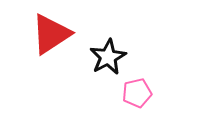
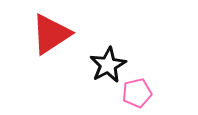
black star: moved 8 px down
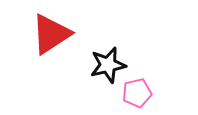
black star: rotated 15 degrees clockwise
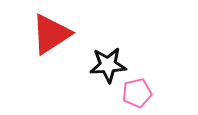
black star: rotated 9 degrees clockwise
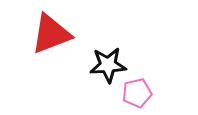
red triangle: rotated 12 degrees clockwise
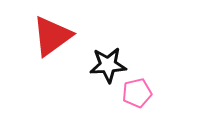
red triangle: moved 1 px right, 2 px down; rotated 15 degrees counterclockwise
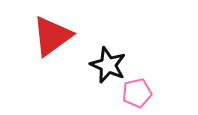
black star: rotated 27 degrees clockwise
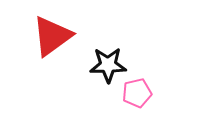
black star: rotated 24 degrees counterclockwise
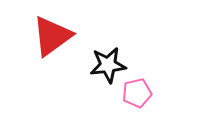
black star: rotated 6 degrees counterclockwise
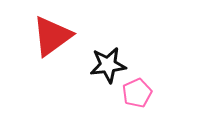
pink pentagon: rotated 12 degrees counterclockwise
